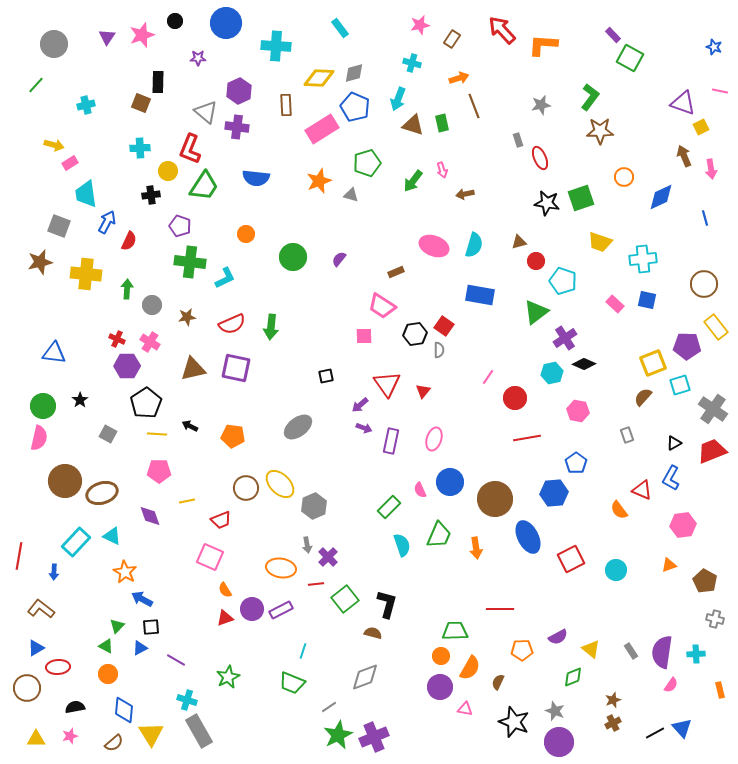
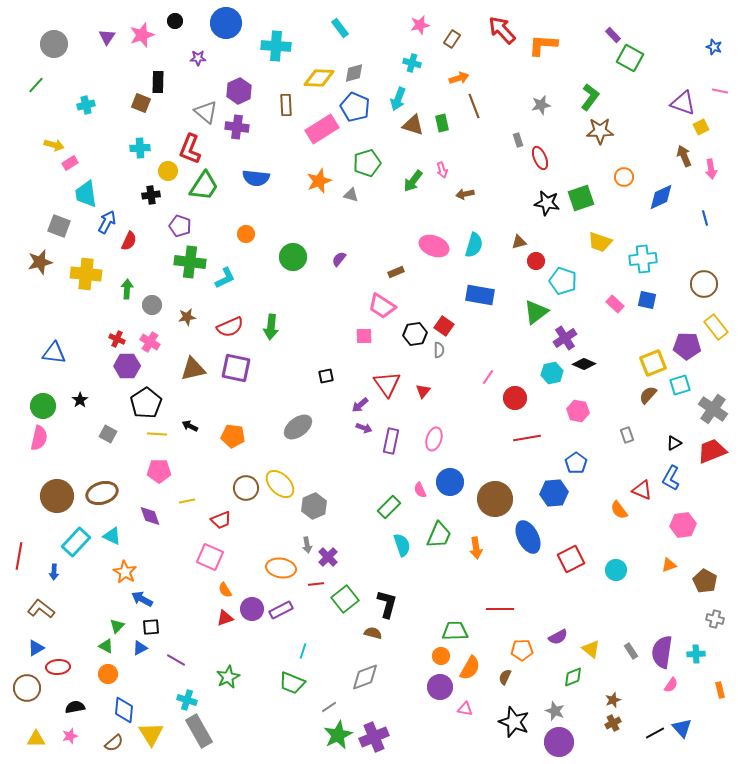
red semicircle at (232, 324): moved 2 px left, 3 px down
brown semicircle at (643, 397): moved 5 px right, 2 px up
brown circle at (65, 481): moved 8 px left, 15 px down
brown semicircle at (498, 682): moved 7 px right, 5 px up
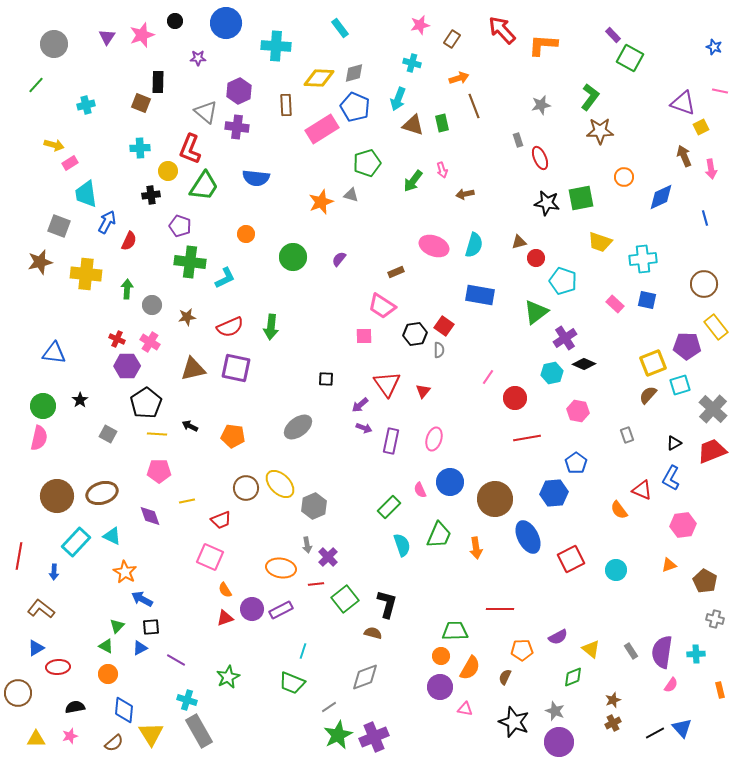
orange star at (319, 181): moved 2 px right, 21 px down
green square at (581, 198): rotated 8 degrees clockwise
red circle at (536, 261): moved 3 px up
black square at (326, 376): moved 3 px down; rotated 14 degrees clockwise
gray cross at (713, 409): rotated 8 degrees clockwise
brown circle at (27, 688): moved 9 px left, 5 px down
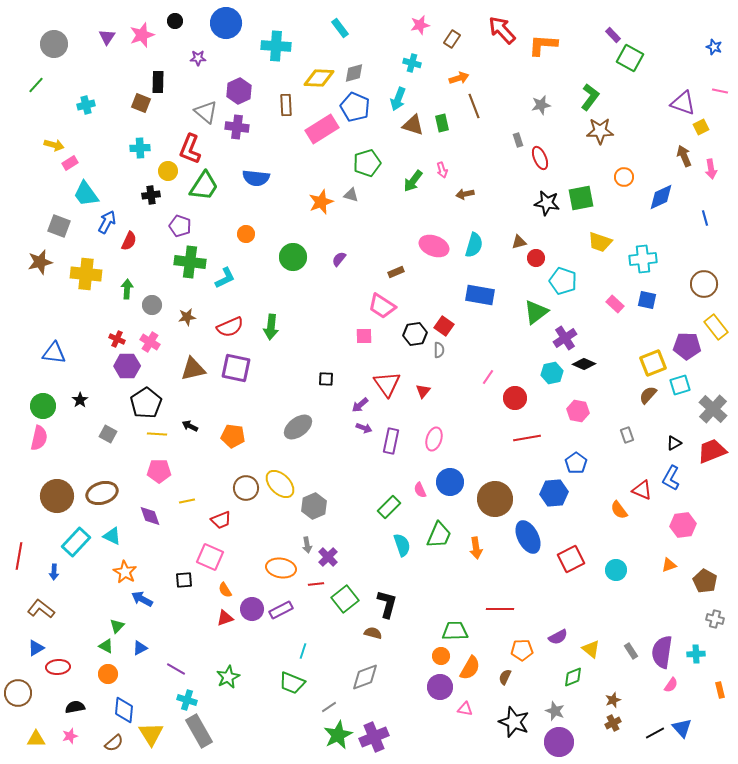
cyan trapezoid at (86, 194): rotated 28 degrees counterclockwise
black square at (151, 627): moved 33 px right, 47 px up
purple line at (176, 660): moved 9 px down
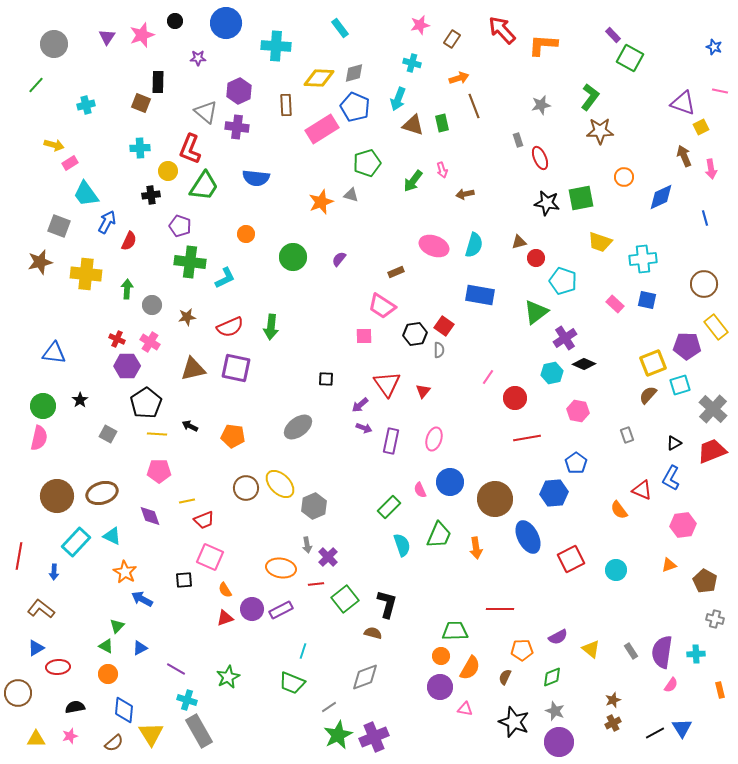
red trapezoid at (221, 520): moved 17 px left
green diamond at (573, 677): moved 21 px left
blue triangle at (682, 728): rotated 10 degrees clockwise
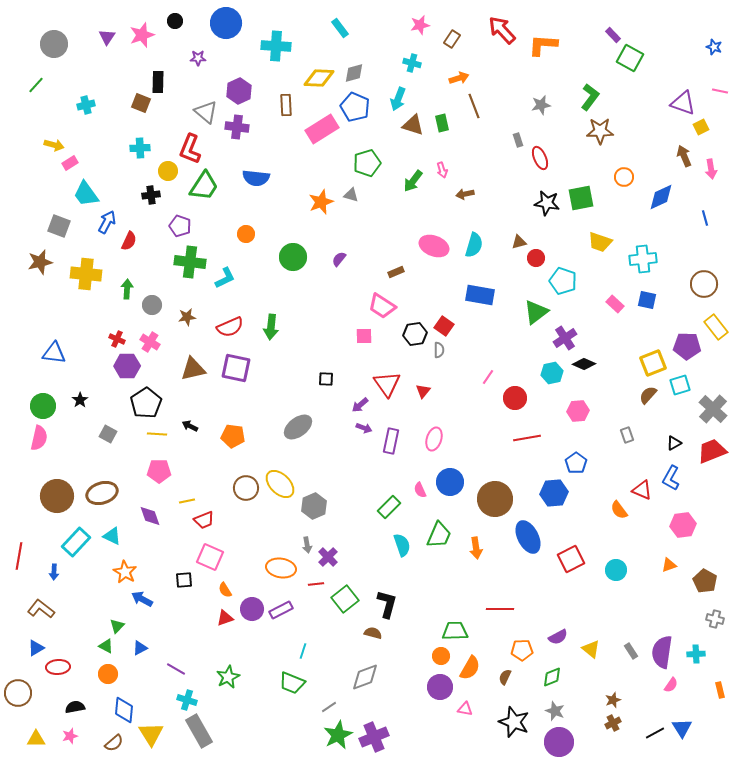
pink hexagon at (578, 411): rotated 15 degrees counterclockwise
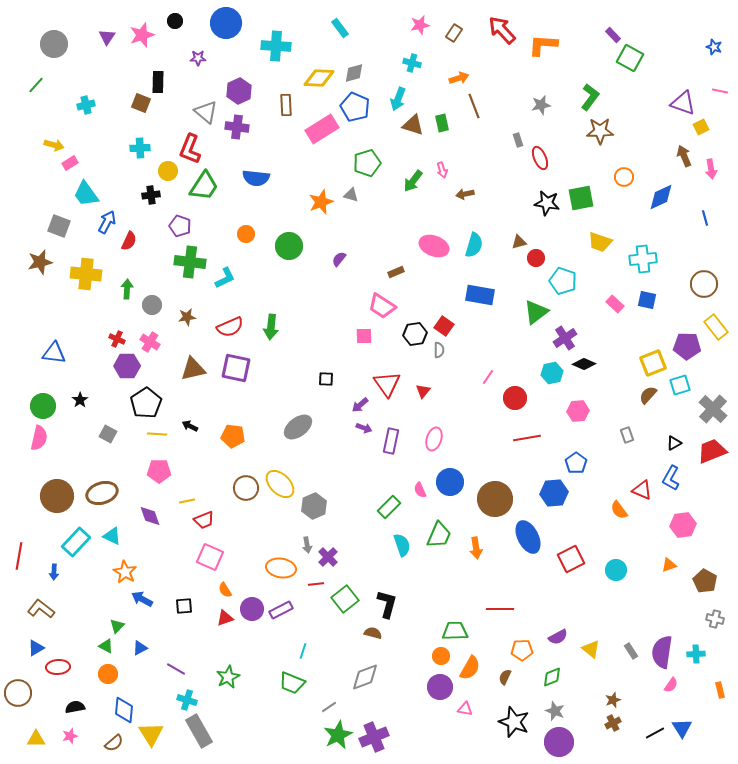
brown rectangle at (452, 39): moved 2 px right, 6 px up
green circle at (293, 257): moved 4 px left, 11 px up
black square at (184, 580): moved 26 px down
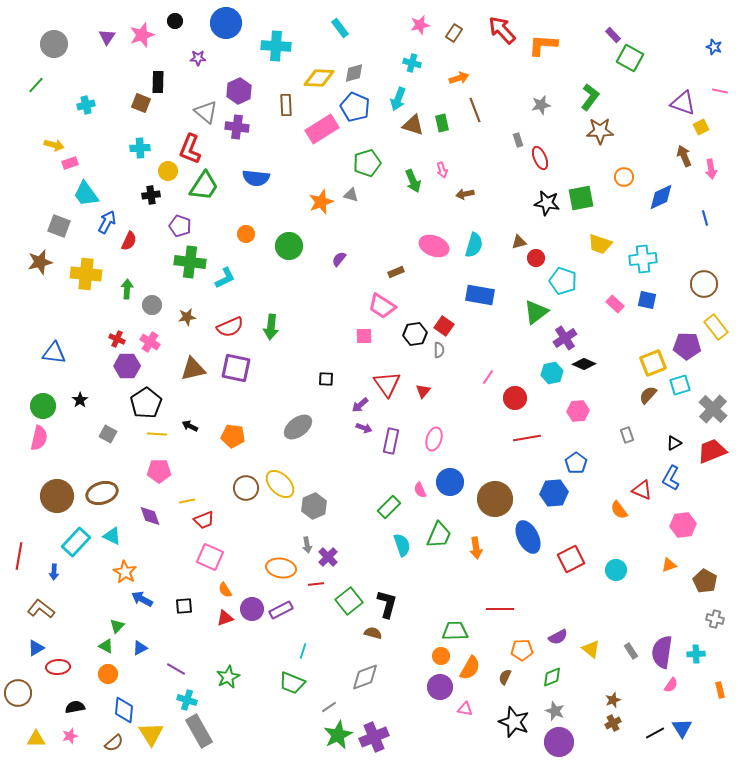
brown line at (474, 106): moved 1 px right, 4 px down
pink rectangle at (70, 163): rotated 14 degrees clockwise
green arrow at (413, 181): rotated 60 degrees counterclockwise
yellow trapezoid at (600, 242): moved 2 px down
green square at (345, 599): moved 4 px right, 2 px down
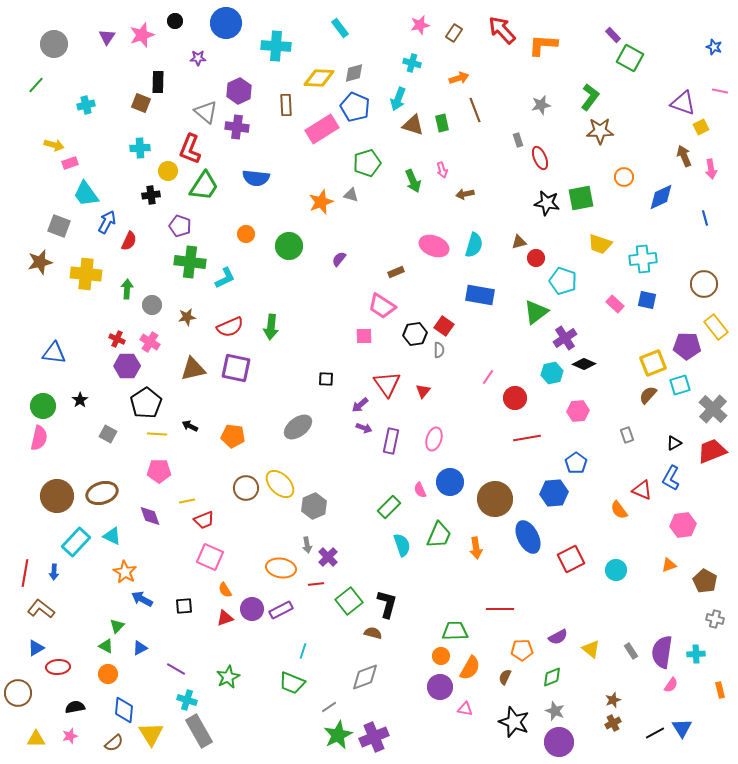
red line at (19, 556): moved 6 px right, 17 px down
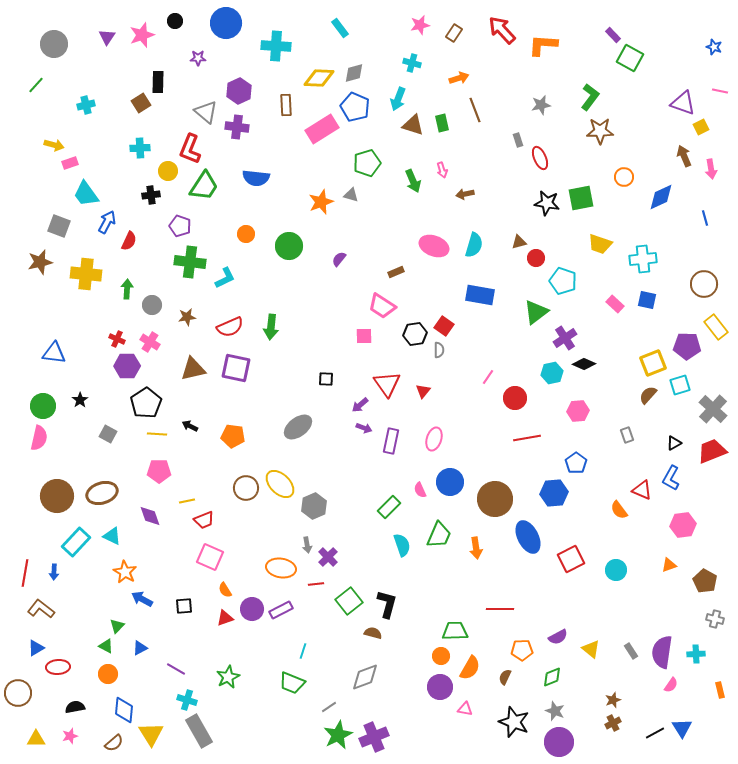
brown square at (141, 103): rotated 36 degrees clockwise
